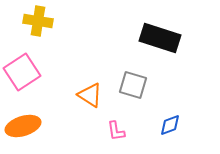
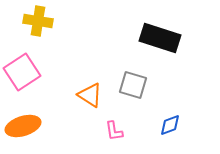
pink L-shape: moved 2 px left
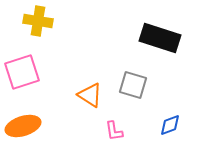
pink square: rotated 15 degrees clockwise
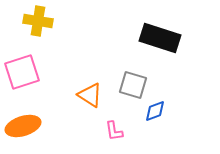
blue diamond: moved 15 px left, 14 px up
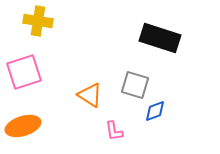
pink square: moved 2 px right
gray square: moved 2 px right
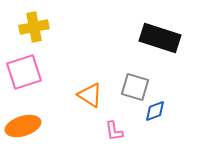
yellow cross: moved 4 px left, 6 px down; rotated 20 degrees counterclockwise
gray square: moved 2 px down
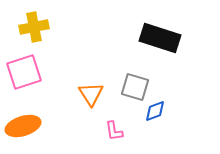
orange triangle: moved 1 px right, 1 px up; rotated 24 degrees clockwise
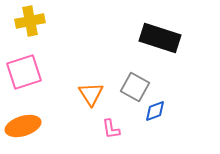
yellow cross: moved 4 px left, 6 px up
gray square: rotated 12 degrees clockwise
pink L-shape: moved 3 px left, 2 px up
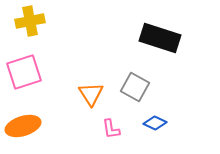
blue diamond: moved 12 px down; rotated 45 degrees clockwise
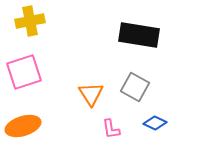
black rectangle: moved 21 px left, 3 px up; rotated 9 degrees counterclockwise
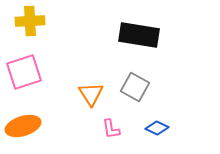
yellow cross: rotated 8 degrees clockwise
blue diamond: moved 2 px right, 5 px down
